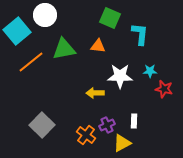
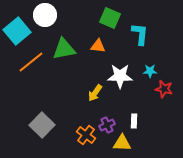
yellow arrow: rotated 54 degrees counterclockwise
yellow triangle: rotated 30 degrees clockwise
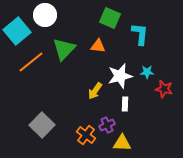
green triangle: rotated 35 degrees counterclockwise
cyan star: moved 3 px left, 1 px down
white star: rotated 15 degrees counterclockwise
yellow arrow: moved 2 px up
white rectangle: moved 9 px left, 17 px up
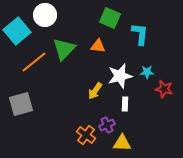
orange line: moved 3 px right
gray square: moved 21 px left, 21 px up; rotated 30 degrees clockwise
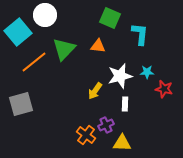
cyan square: moved 1 px right, 1 px down
purple cross: moved 1 px left
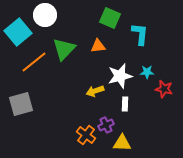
orange triangle: rotated 14 degrees counterclockwise
yellow arrow: rotated 36 degrees clockwise
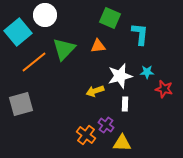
purple cross: rotated 28 degrees counterclockwise
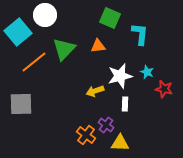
cyan star: rotated 24 degrees clockwise
gray square: rotated 15 degrees clockwise
yellow triangle: moved 2 px left
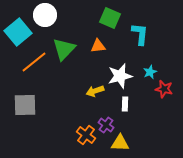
cyan star: moved 3 px right; rotated 24 degrees clockwise
gray square: moved 4 px right, 1 px down
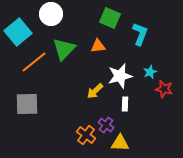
white circle: moved 6 px right, 1 px up
cyan L-shape: rotated 15 degrees clockwise
yellow arrow: rotated 24 degrees counterclockwise
gray square: moved 2 px right, 1 px up
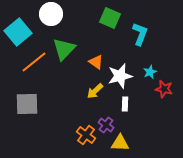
orange triangle: moved 2 px left, 16 px down; rotated 42 degrees clockwise
